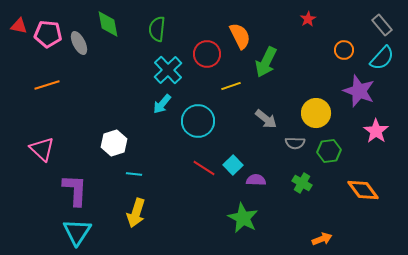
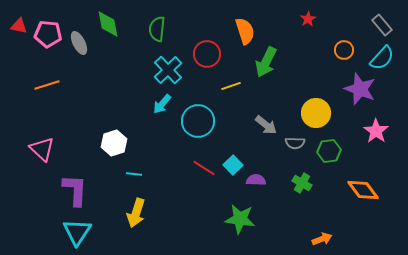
orange semicircle: moved 5 px right, 5 px up; rotated 8 degrees clockwise
purple star: moved 1 px right, 2 px up
gray arrow: moved 6 px down
green star: moved 3 px left, 1 px down; rotated 20 degrees counterclockwise
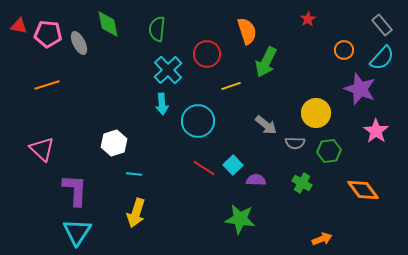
orange semicircle: moved 2 px right
cyan arrow: rotated 45 degrees counterclockwise
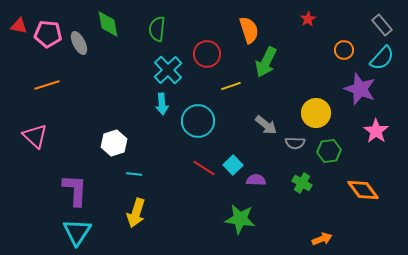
orange semicircle: moved 2 px right, 1 px up
pink triangle: moved 7 px left, 13 px up
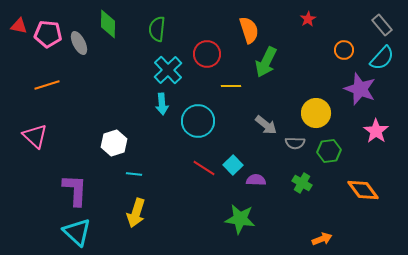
green diamond: rotated 12 degrees clockwise
yellow line: rotated 18 degrees clockwise
cyan triangle: rotated 20 degrees counterclockwise
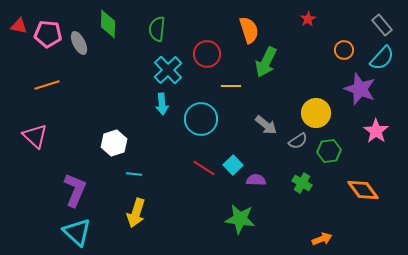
cyan circle: moved 3 px right, 2 px up
gray semicircle: moved 3 px right, 2 px up; rotated 36 degrees counterclockwise
purple L-shape: rotated 20 degrees clockwise
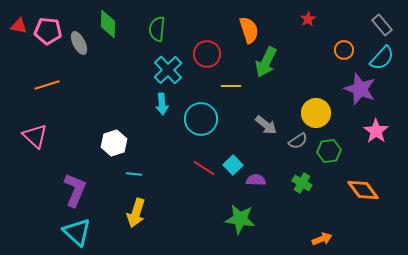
pink pentagon: moved 3 px up
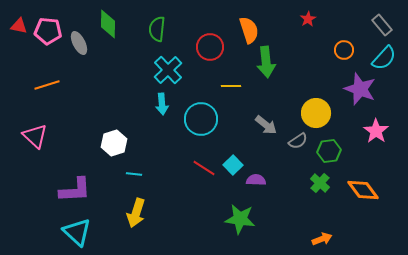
red circle: moved 3 px right, 7 px up
cyan semicircle: moved 2 px right
green arrow: rotated 32 degrees counterclockwise
green cross: moved 18 px right; rotated 12 degrees clockwise
purple L-shape: rotated 64 degrees clockwise
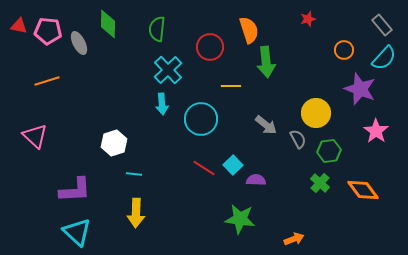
red star: rotated 14 degrees clockwise
orange line: moved 4 px up
gray semicircle: moved 2 px up; rotated 84 degrees counterclockwise
yellow arrow: rotated 16 degrees counterclockwise
orange arrow: moved 28 px left
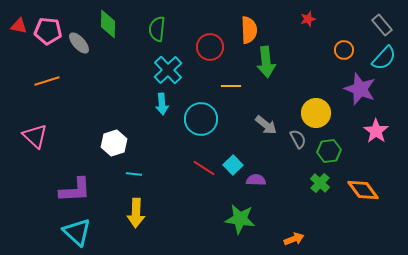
orange semicircle: rotated 16 degrees clockwise
gray ellipse: rotated 15 degrees counterclockwise
